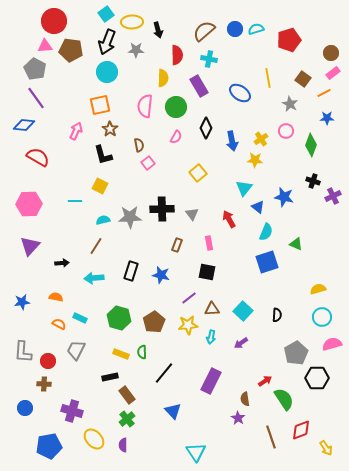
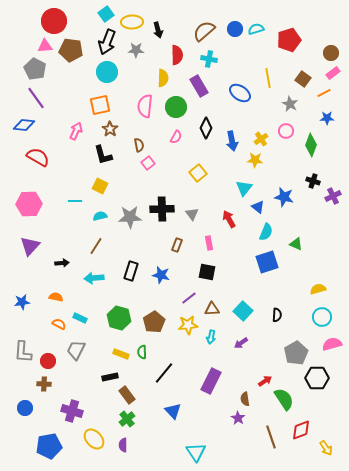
cyan semicircle at (103, 220): moved 3 px left, 4 px up
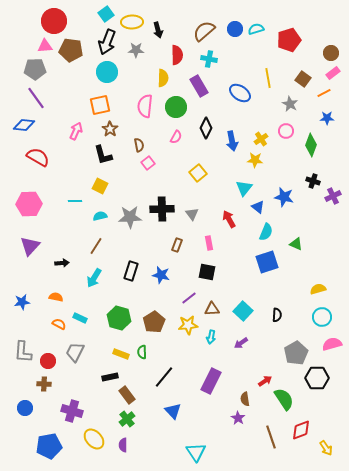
gray pentagon at (35, 69): rotated 30 degrees counterclockwise
cyan arrow at (94, 278): rotated 54 degrees counterclockwise
gray trapezoid at (76, 350): moved 1 px left, 2 px down
black line at (164, 373): moved 4 px down
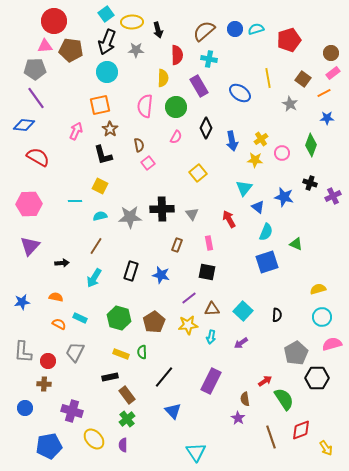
pink circle at (286, 131): moved 4 px left, 22 px down
black cross at (313, 181): moved 3 px left, 2 px down
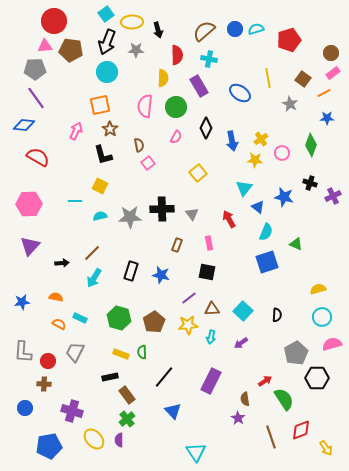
brown line at (96, 246): moved 4 px left, 7 px down; rotated 12 degrees clockwise
purple semicircle at (123, 445): moved 4 px left, 5 px up
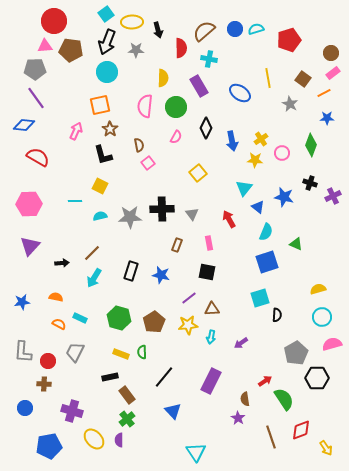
red semicircle at (177, 55): moved 4 px right, 7 px up
cyan square at (243, 311): moved 17 px right, 13 px up; rotated 30 degrees clockwise
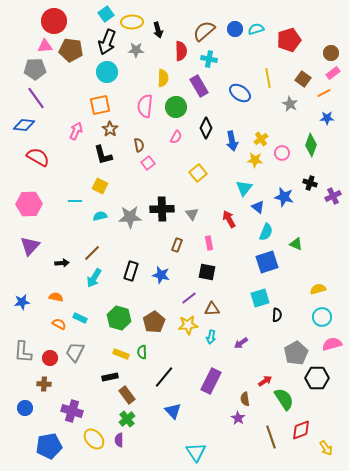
red semicircle at (181, 48): moved 3 px down
red circle at (48, 361): moved 2 px right, 3 px up
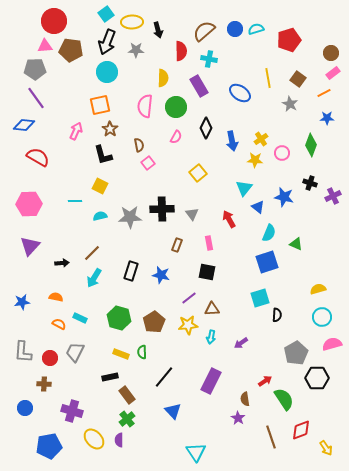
brown square at (303, 79): moved 5 px left
cyan semicircle at (266, 232): moved 3 px right, 1 px down
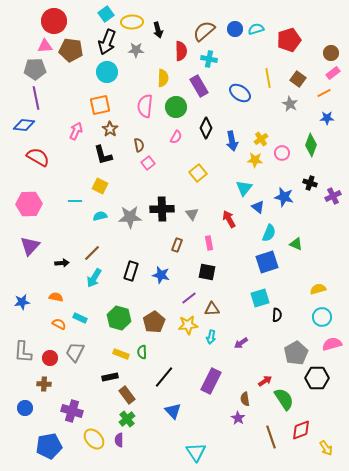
purple line at (36, 98): rotated 25 degrees clockwise
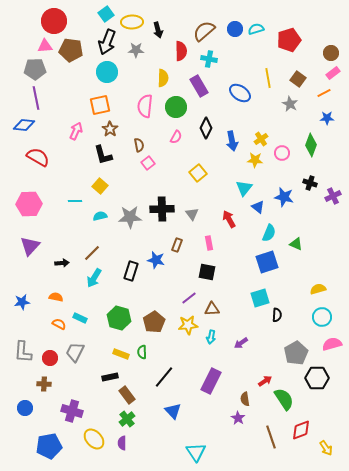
yellow square at (100, 186): rotated 14 degrees clockwise
blue star at (161, 275): moved 5 px left, 15 px up
purple semicircle at (119, 440): moved 3 px right, 3 px down
